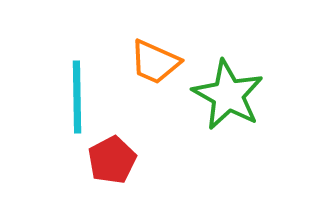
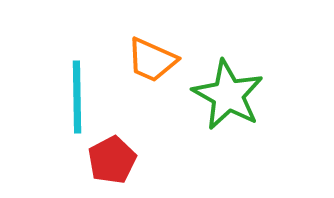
orange trapezoid: moved 3 px left, 2 px up
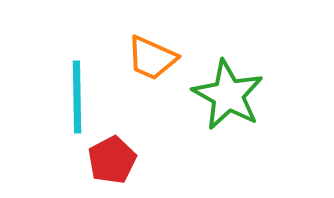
orange trapezoid: moved 2 px up
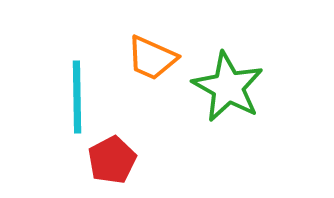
green star: moved 8 px up
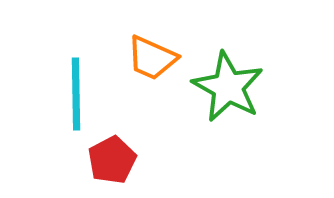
cyan line: moved 1 px left, 3 px up
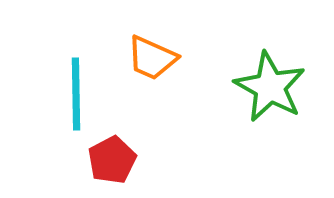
green star: moved 42 px right
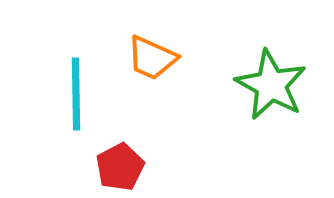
green star: moved 1 px right, 2 px up
red pentagon: moved 8 px right, 7 px down
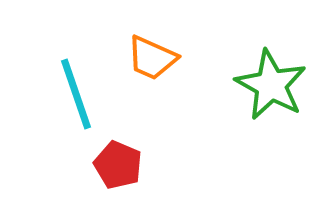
cyan line: rotated 18 degrees counterclockwise
red pentagon: moved 2 px left, 2 px up; rotated 21 degrees counterclockwise
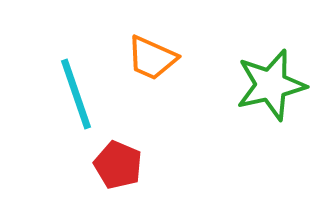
green star: rotated 30 degrees clockwise
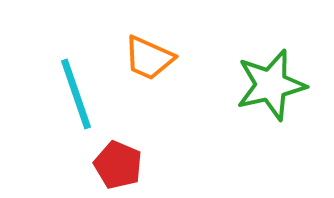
orange trapezoid: moved 3 px left
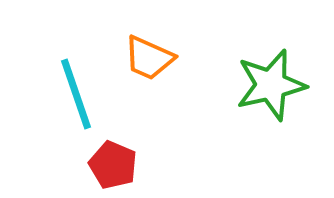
red pentagon: moved 5 px left
